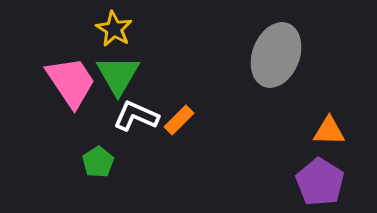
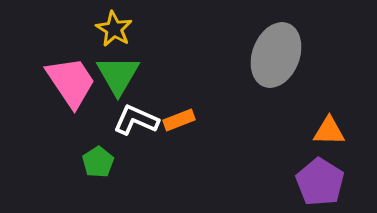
white L-shape: moved 4 px down
orange rectangle: rotated 24 degrees clockwise
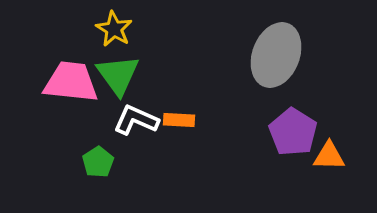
green triangle: rotated 6 degrees counterclockwise
pink trapezoid: rotated 50 degrees counterclockwise
orange rectangle: rotated 24 degrees clockwise
orange triangle: moved 25 px down
purple pentagon: moved 27 px left, 50 px up
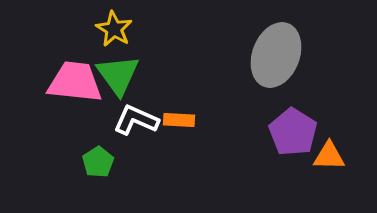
pink trapezoid: moved 4 px right
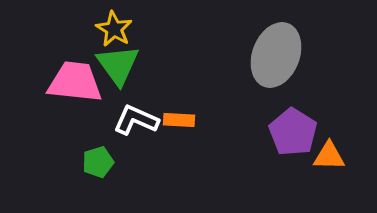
green triangle: moved 10 px up
green pentagon: rotated 16 degrees clockwise
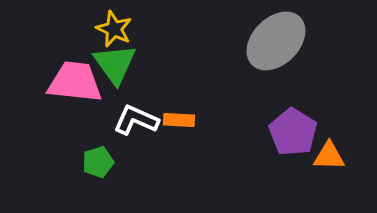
yellow star: rotated 6 degrees counterclockwise
gray ellipse: moved 14 px up; rotated 24 degrees clockwise
green triangle: moved 3 px left, 1 px up
